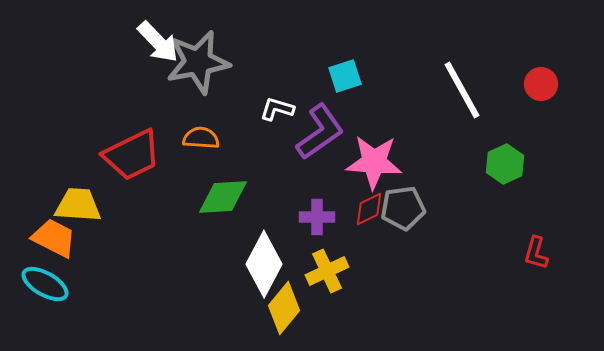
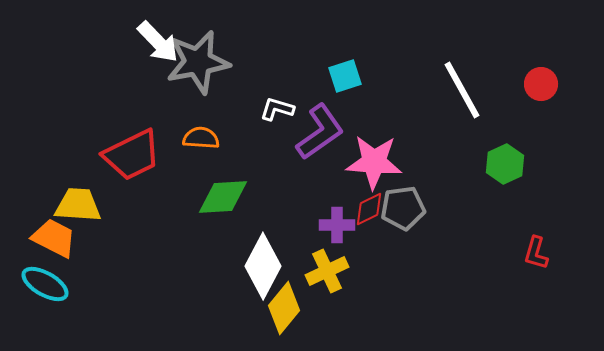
purple cross: moved 20 px right, 8 px down
white diamond: moved 1 px left, 2 px down
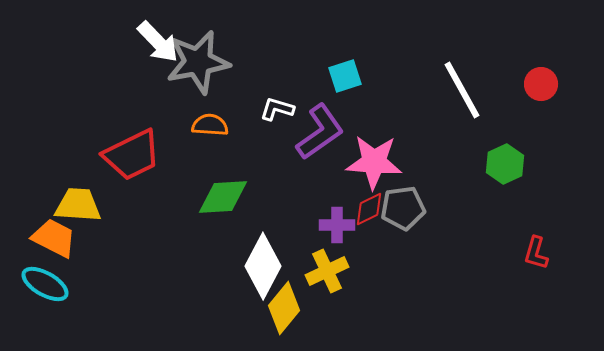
orange semicircle: moved 9 px right, 13 px up
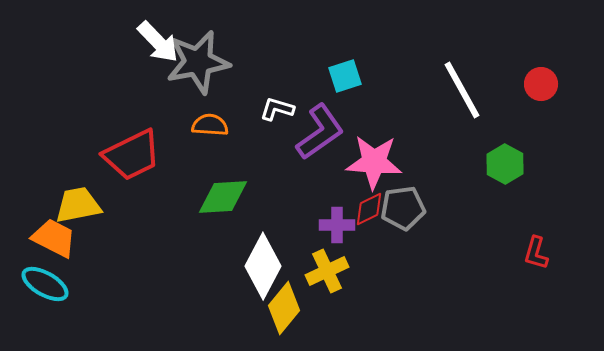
green hexagon: rotated 6 degrees counterclockwise
yellow trapezoid: rotated 15 degrees counterclockwise
